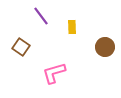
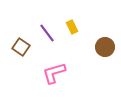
purple line: moved 6 px right, 17 px down
yellow rectangle: rotated 24 degrees counterclockwise
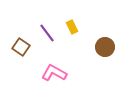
pink L-shape: rotated 45 degrees clockwise
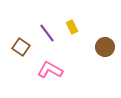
pink L-shape: moved 4 px left, 3 px up
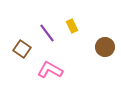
yellow rectangle: moved 1 px up
brown square: moved 1 px right, 2 px down
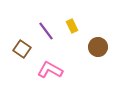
purple line: moved 1 px left, 2 px up
brown circle: moved 7 px left
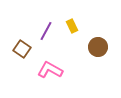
purple line: rotated 66 degrees clockwise
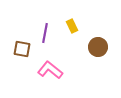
purple line: moved 1 px left, 2 px down; rotated 18 degrees counterclockwise
brown square: rotated 24 degrees counterclockwise
pink L-shape: rotated 10 degrees clockwise
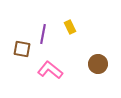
yellow rectangle: moved 2 px left, 1 px down
purple line: moved 2 px left, 1 px down
brown circle: moved 17 px down
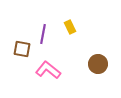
pink L-shape: moved 2 px left
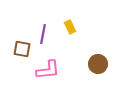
pink L-shape: rotated 135 degrees clockwise
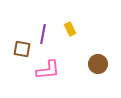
yellow rectangle: moved 2 px down
